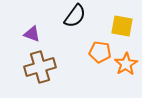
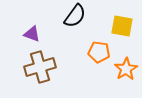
orange pentagon: moved 1 px left
orange star: moved 5 px down
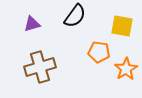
purple triangle: moved 10 px up; rotated 36 degrees counterclockwise
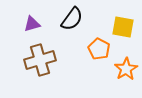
black semicircle: moved 3 px left, 3 px down
yellow square: moved 1 px right, 1 px down
orange pentagon: moved 3 px up; rotated 20 degrees clockwise
brown cross: moved 7 px up
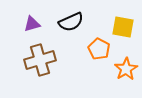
black semicircle: moved 1 px left, 3 px down; rotated 30 degrees clockwise
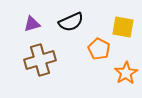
orange star: moved 4 px down
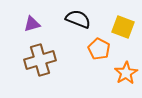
black semicircle: moved 7 px right, 3 px up; rotated 135 degrees counterclockwise
yellow square: rotated 10 degrees clockwise
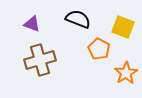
purple triangle: rotated 36 degrees clockwise
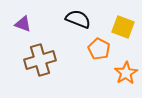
purple triangle: moved 9 px left
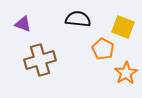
black semicircle: rotated 15 degrees counterclockwise
orange pentagon: moved 4 px right
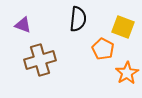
black semicircle: rotated 90 degrees clockwise
purple triangle: moved 1 px down
orange star: moved 1 px right
